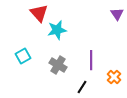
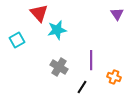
cyan square: moved 6 px left, 16 px up
gray cross: moved 1 px right, 2 px down
orange cross: rotated 24 degrees counterclockwise
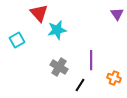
orange cross: moved 1 px down
black line: moved 2 px left, 2 px up
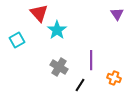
cyan star: rotated 24 degrees counterclockwise
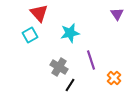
cyan star: moved 13 px right, 3 px down; rotated 24 degrees clockwise
cyan square: moved 13 px right, 5 px up
purple line: rotated 18 degrees counterclockwise
orange cross: rotated 24 degrees clockwise
black line: moved 10 px left
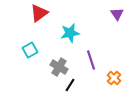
red triangle: rotated 36 degrees clockwise
cyan square: moved 15 px down
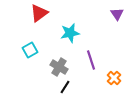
black line: moved 5 px left, 2 px down
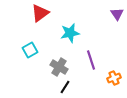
red triangle: moved 1 px right
orange cross: rotated 24 degrees clockwise
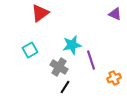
purple triangle: moved 2 px left; rotated 32 degrees counterclockwise
cyan star: moved 2 px right, 12 px down
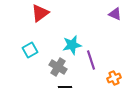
gray cross: moved 1 px left
black line: rotated 56 degrees clockwise
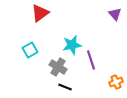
purple triangle: rotated 24 degrees clockwise
orange cross: moved 2 px right, 4 px down
black line: rotated 24 degrees clockwise
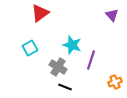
purple triangle: moved 3 px left, 1 px down
cyan star: rotated 30 degrees clockwise
cyan square: moved 2 px up
purple line: rotated 36 degrees clockwise
orange cross: moved 1 px left
